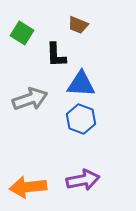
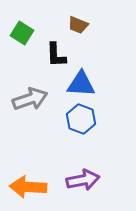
orange arrow: rotated 9 degrees clockwise
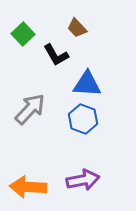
brown trapezoid: moved 1 px left, 3 px down; rotated 25 degrees clockwise
green square: moved 1 px right, 1 px down; rotated 15 degrees clockwise
black L-shape: rotated 28 degrees counterclockwise
blue triangle: moved 6 px right
gray arrow: moved 10 px down; rotated 28 degrees counterclockwise
blue hexagon: moved 2 px right
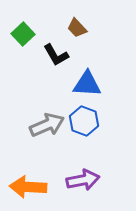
gray arrow: moved 17 px right, 16 px down; rotated 24 degrees clockwise
blue hexagon: moved 1 px right, 2 px down
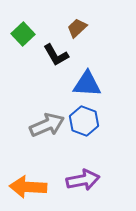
brown trapezoid: rotated 90 degrees clockwise
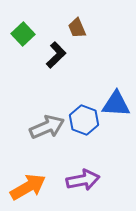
brown trapezoid: rotated 70 degrees counterclockwise
black L-shape: rotated 104 degrees counterclockwise
blue triangle: moved 29 px right, 20 px down
blue hexagon: moved 1 px up
gray arrow: moved 2 px down
orange arrow: rotated 147 degrees clockwise
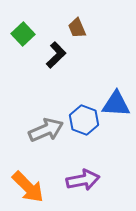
gray arrow: moved 1 px left, 3 px down
orange arrow: rotated 75 degrees clockwise
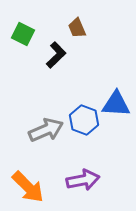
green square: rotated 20 degrees counterclockwise
